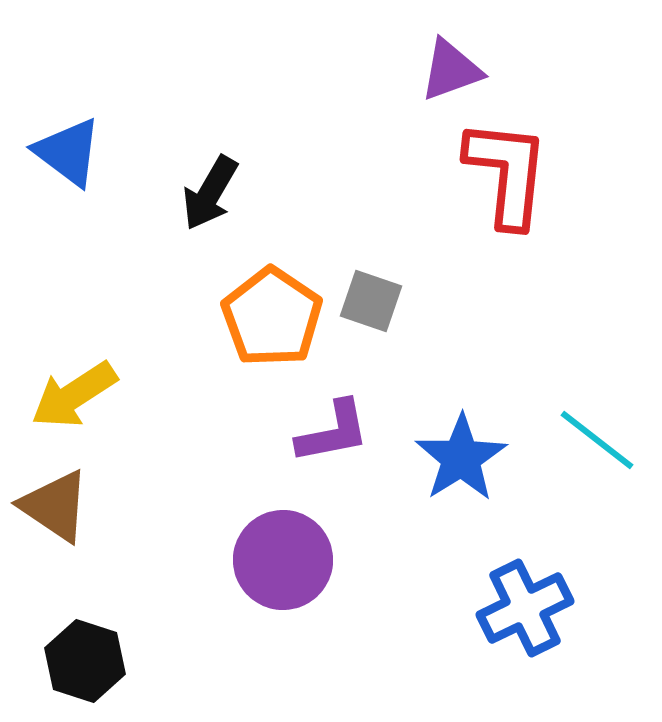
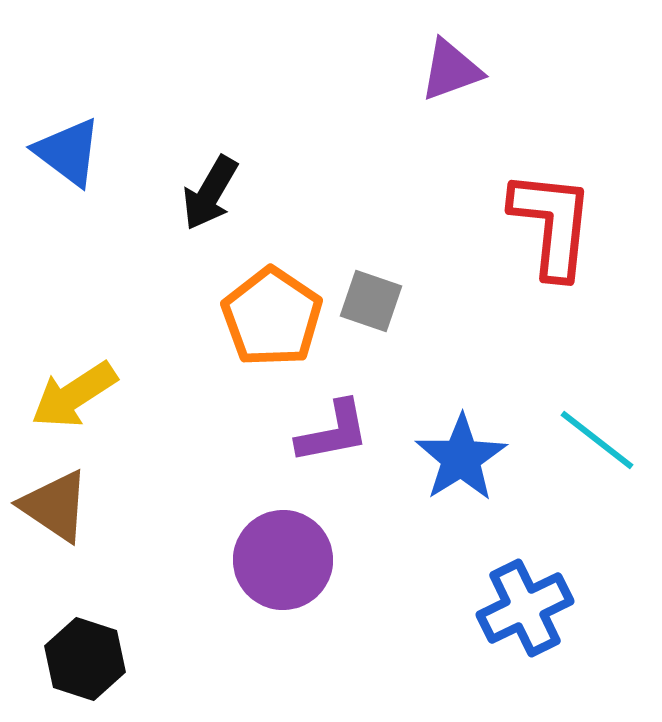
red L-shape: moved 45 px right, 51 px down
black hexagon: moved 2 px up
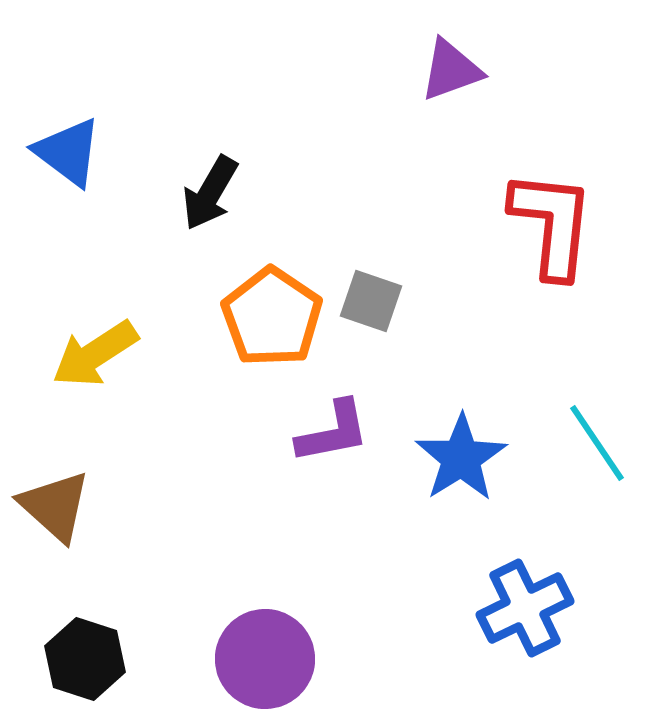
yellow arrow: moved 21 px right, 41 px up
cyan line: moved 3 px down; rotated 18 degrees clockwise
brown triangle: rotated 8 degrees clockwise
purple circle: moved 18 px left, 99 px down
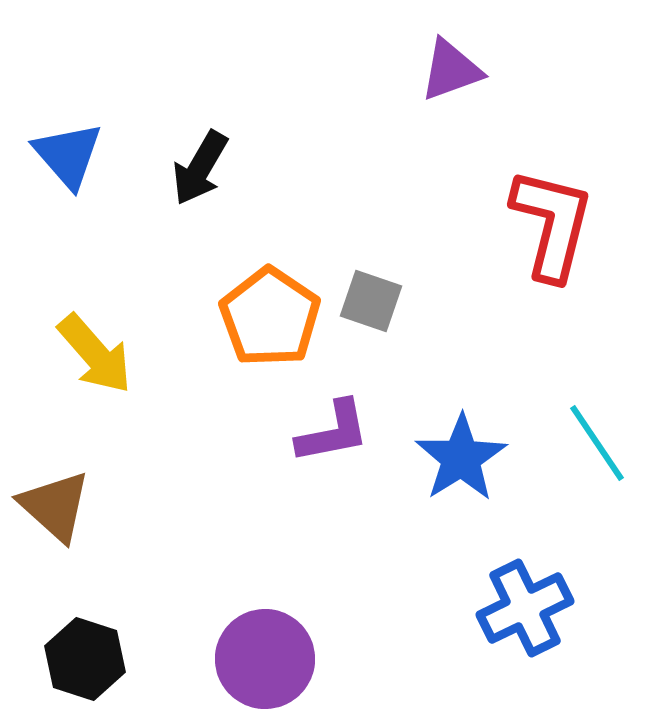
blue triangle: moved 3 px down; rotated 12 degrees clockwise
black arrow: moved 10 px left, 25 px up
red L-shape: rotated 8 degrees clockwise
orange pentagon: moved 2 px left
yellow arrow: rotated 98 degrees counterclockwise
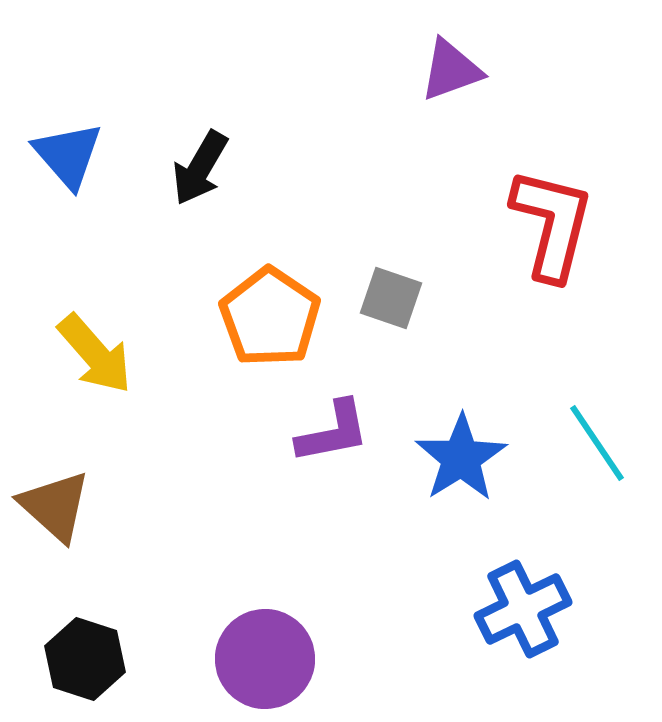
gray square: moved 20 px right, 3 px up
blue cross: moved 2 px left, 1 px down
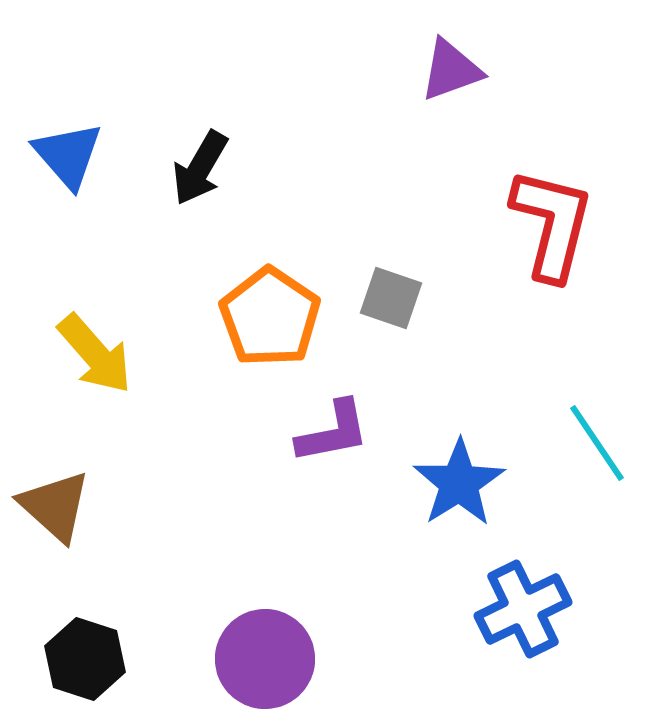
blue star: moved 2 px left, 25 px down
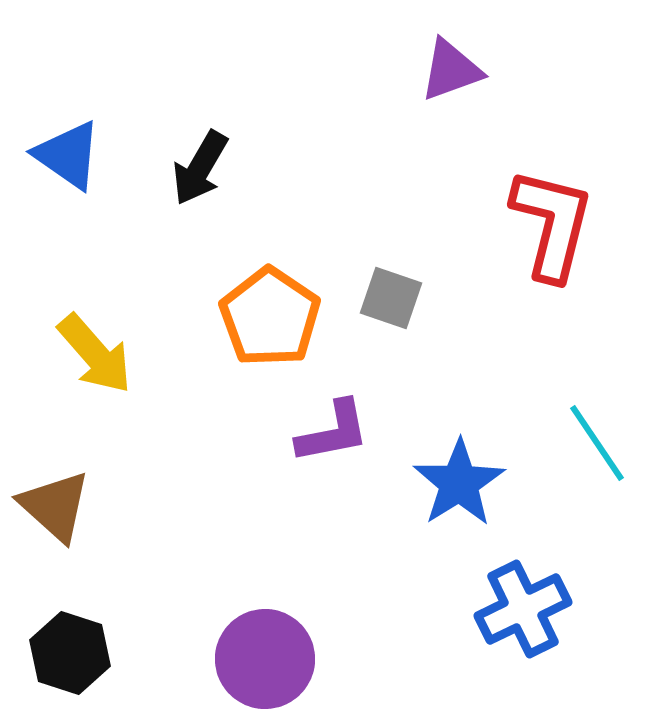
blue triangle: rotated 14 degrees counterclockwise
black hexagon: moved 15 px left, 6 px up
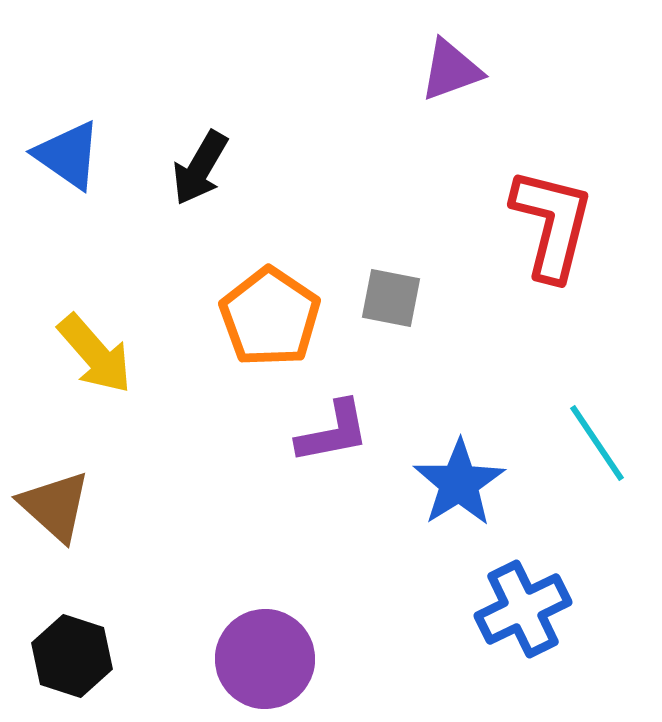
gray square: rotated 8 degrees counterclockwise
black hexagon: moved 2 px right, 3 px down
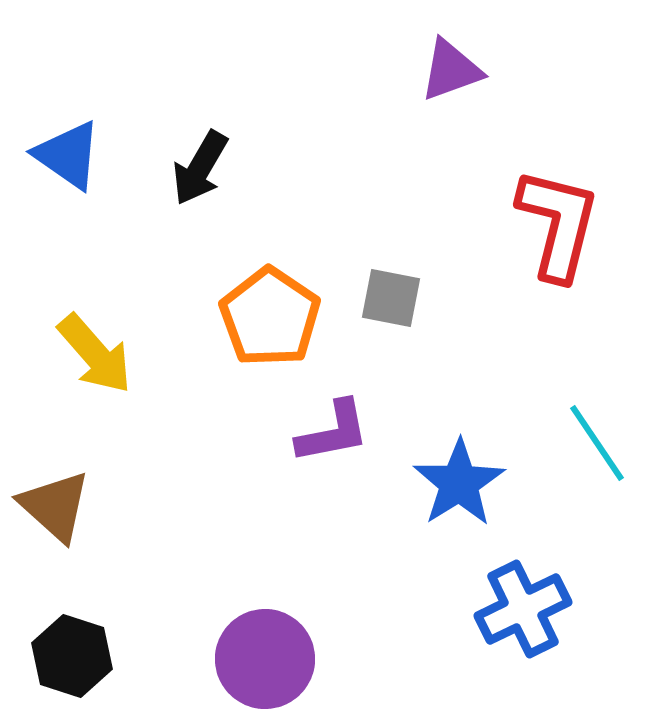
red L-shape: moved 6 px right
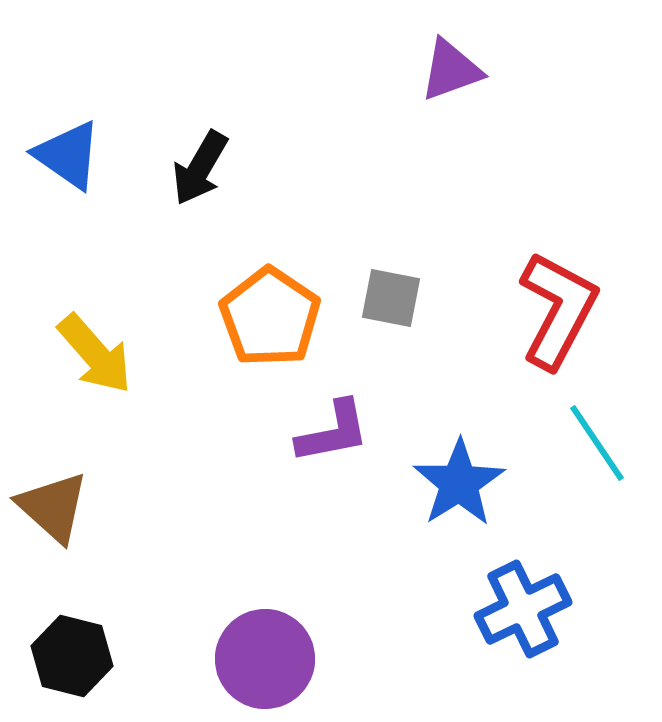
red L-shape: moved 86 px down; rotated 14 degrees clockwise
brown triangle: moved 2 px left, 1 px down
black hexagon: rotated 4 degrees counterclockwise
